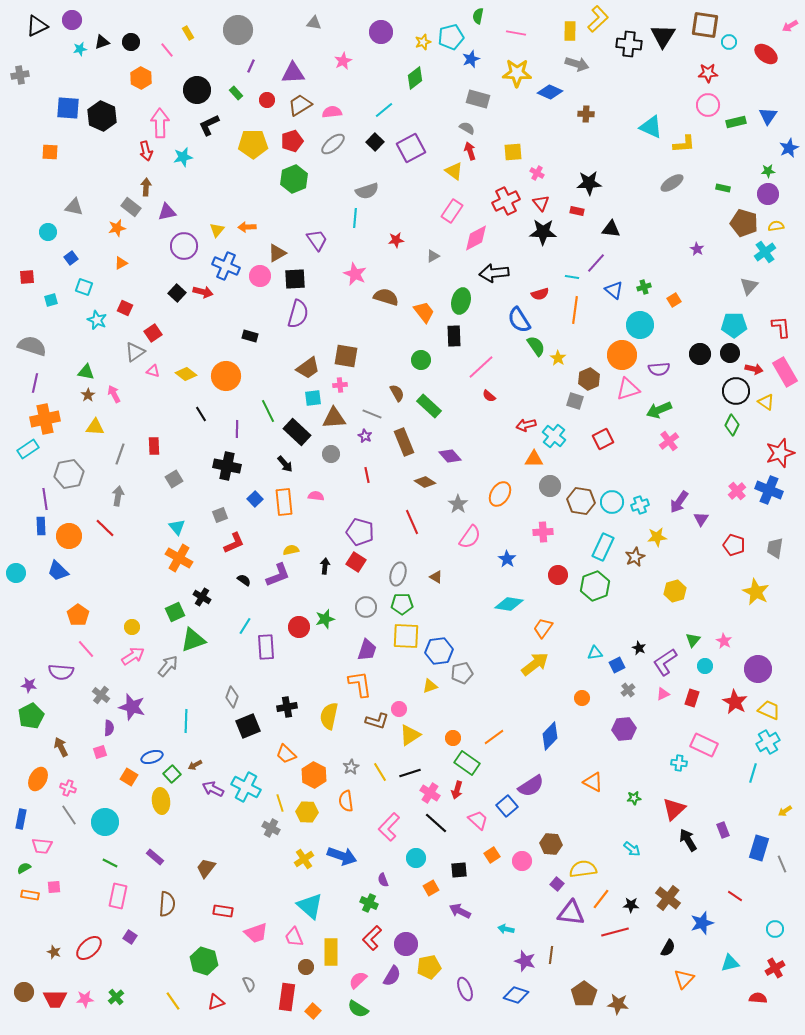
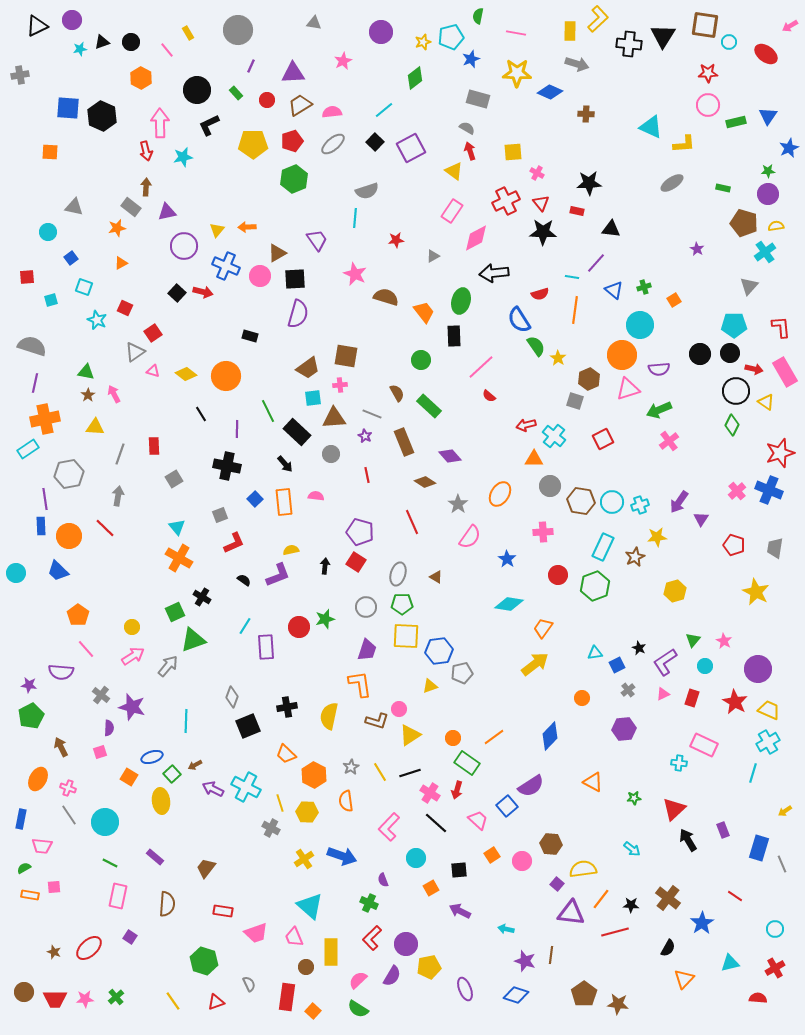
blue star at (702, 923): rotated 15 degrees counterclockwise
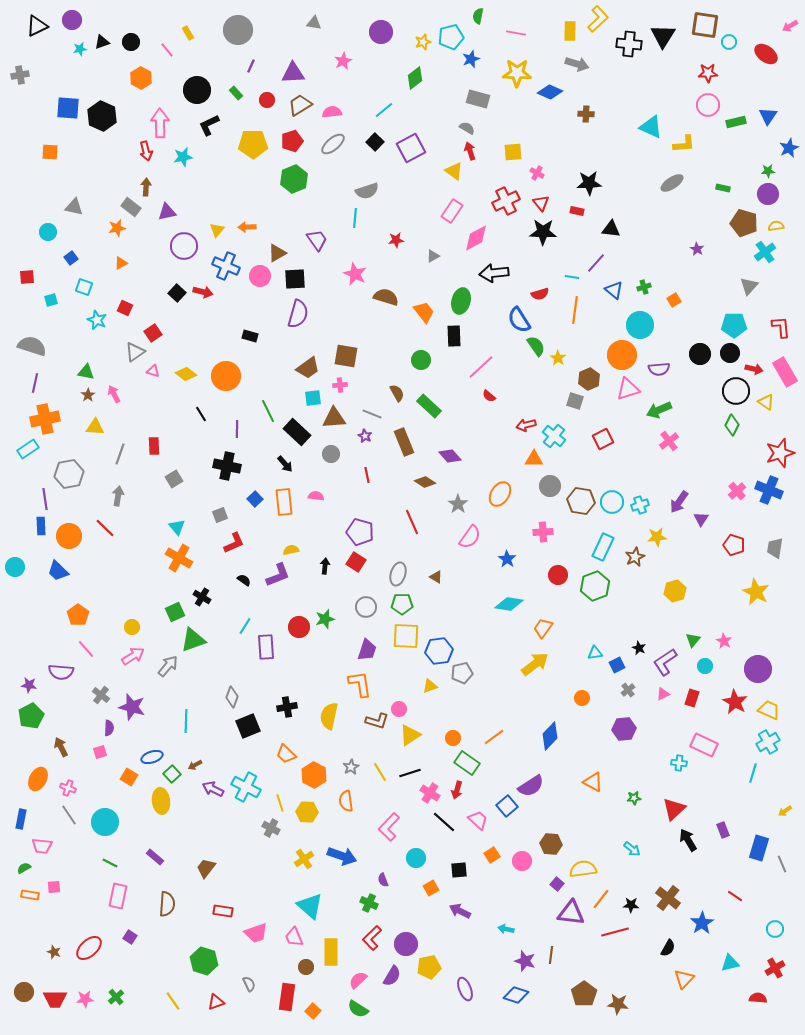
cyan circle at (16, 573): moved 1 px left, 6 px up
black line at (436, 823): moved 8 px right, 1 px up
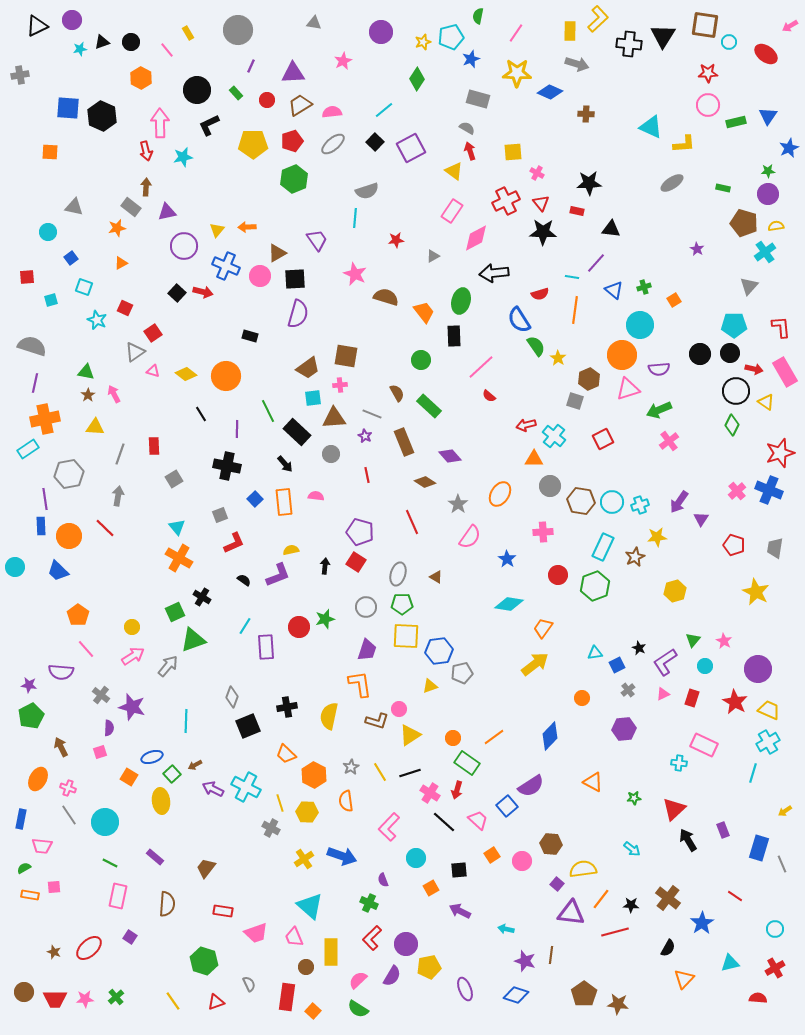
pink line at (516, 33): rotated 66 degrees counterclockwise
green diamond at (415, 78): moved 2 px right, 1 px down; rotated 20 degrees counterclockwise
